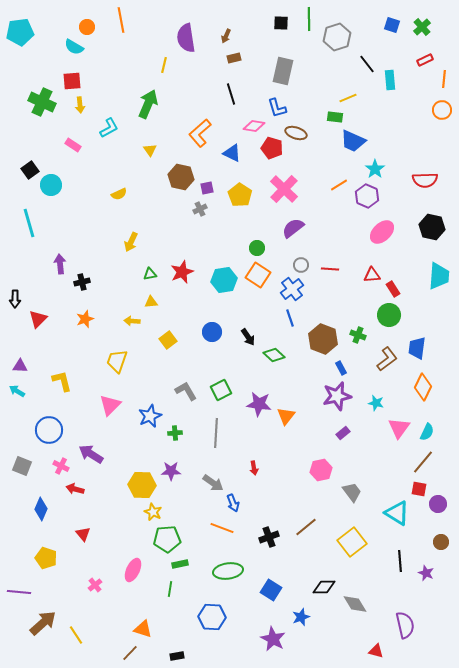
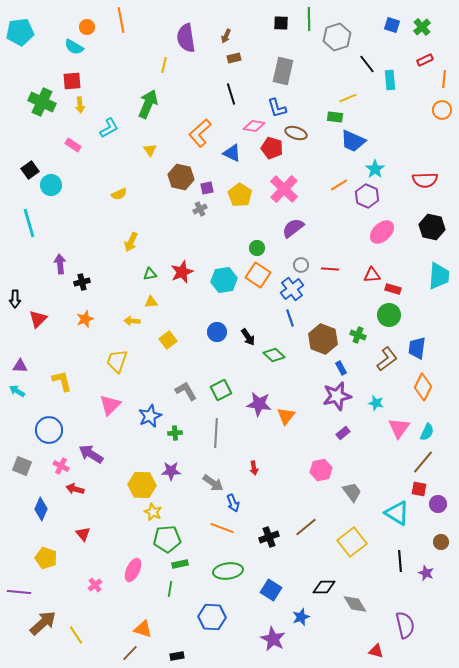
red rectangle at (393, 289): rotated 42 degrees counterclockwise
blue circle at (212, 332): moved 5 px right
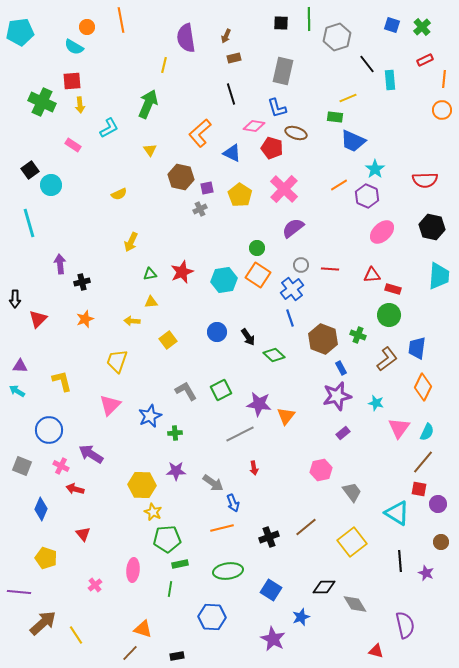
gray line at (216, 433): moved 24 px right, 1 px down; rotated 60 degrees clockwise
purple star at (171, 471): moved 5 px right
orange line at (222, 528): rotated 35 degrees counterclockwise
pink ellipse at (133, 570): rotated 20 degrees counterclockwise
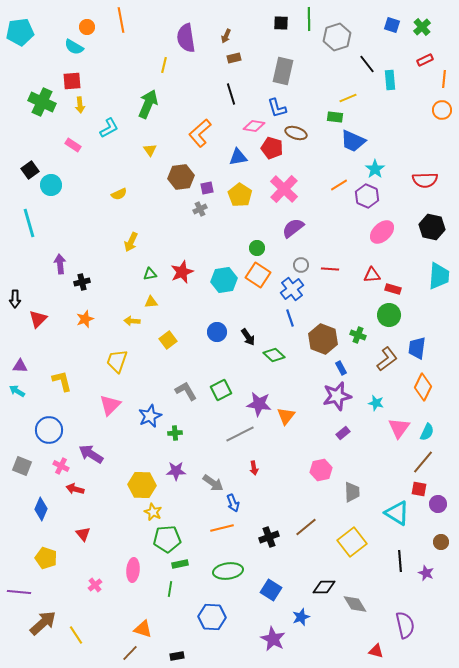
blue triangle at (232, 153): moved 6 px right, 4 px down; rotated 36 degrees counterclockwise
brown hexagon at (181, 177): rotated 20 degrees counterclockwise
gray trapezoid at (352, 492): rotated 35 degrees clockwise
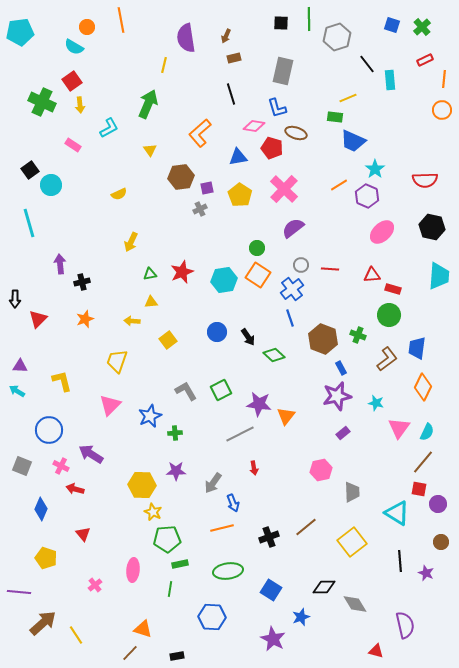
red square at (72, 81): rotated 30 degrees counterclockwise
gray arrow at (213, 483): rotated 90 degrees clockwise
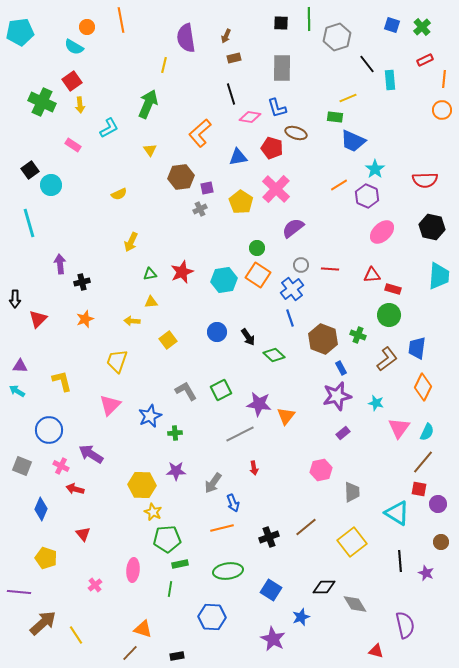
gray rectangle at (283, 71): moved 1 px left, 3 px up; rotated 12 degrees counterclockwise
pink diamond at (254, 126): moved 4 px left, 9 px up
pink cross at (284, 189): moved 8 px left
yellow pentagon at (240, 195): moved 1 px right, 7 px down
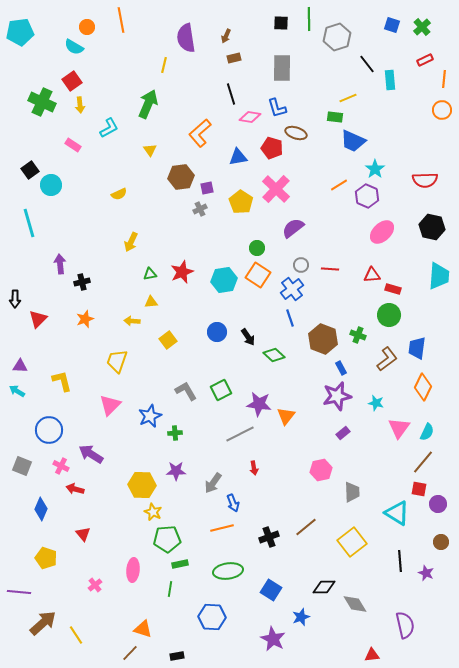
red triangle at (376, 651): moved 4 px left, 4 px down; rotated 21 degrees counterclockwise
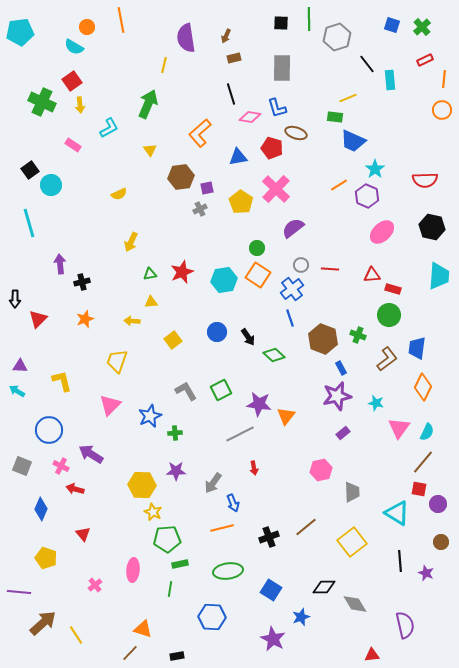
yellow square at (168, 340): moved 5 px right
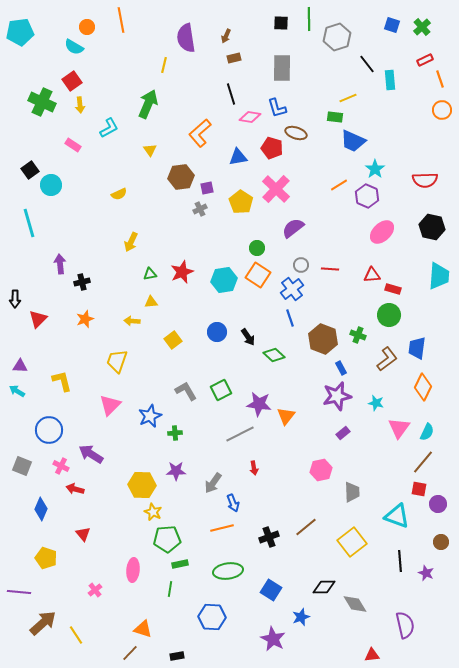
orange line at (444, 79): moved 4 px left; rotated 24 degrees counterclockwise
cyan triangle at (397, 513): moved 3 px down; rotated 12 degrees counterclockwise
pink cross at (95, 585): moved 5 px down
